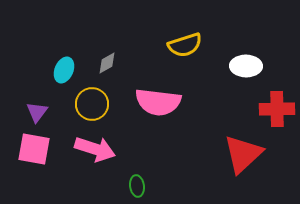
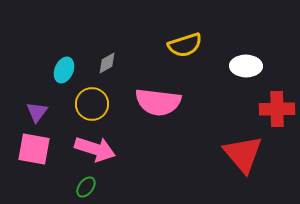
red triangle: rotated 27 degrees counterclockwise
green ellipse: moved 51 px left, 1 px down; rotated 45 degrees clockwise
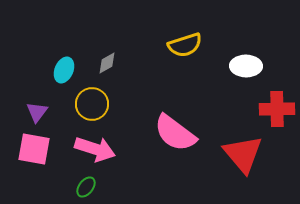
pink semicircle: moved 17 px right, 31 px down; rotated 30 degrees clockwise
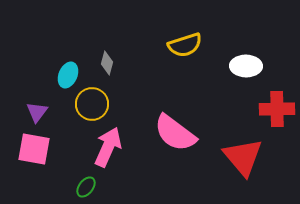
gray diamond: rotated 45 degrees counterclockwise
cyan ellipse: moved 4 px right, 5 px down
pink arrow: moved 13 px right, 2 px up; rotated 84 degrees counterclockwise
red triangle: moved 3 px down
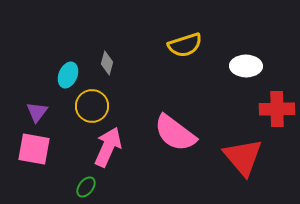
yellow circle: moved 2 px down
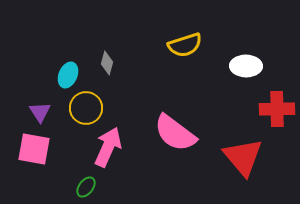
yellow circle: moved 6 px left, 2 px down
purple triangle: moved 3 px right; rotated 10 degrees counterclockwise
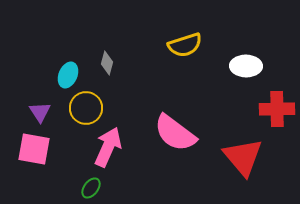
green ellipse: moved 5 px right, 1 px down
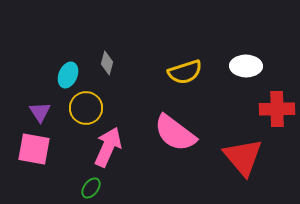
yellow semicircle: moved 27 px down
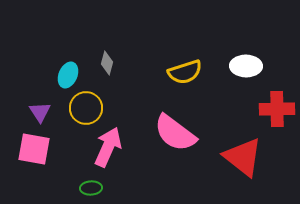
red triangle: rotated 12 degrees counterclockwise
green ellipse: rotated 50 degrees clockwise
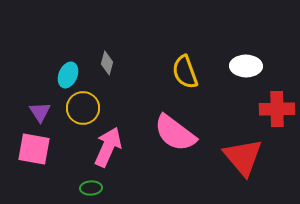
yellow semicircle: rotated 88 degrees clockwise
yellow circle: moved 3 px left
red triangle: rotated 12 degrees clockwise
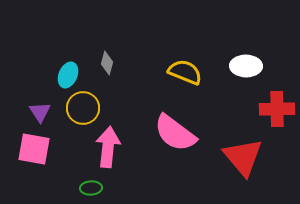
yellow semicircle: rotated 132 degrees clockwise
pink arrow: rotated 18 degrees counterclockwise
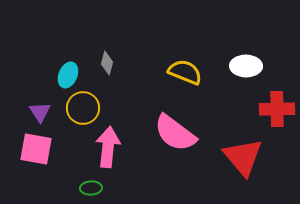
pink square: moved 2 px right
